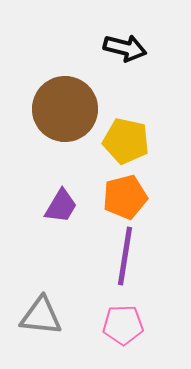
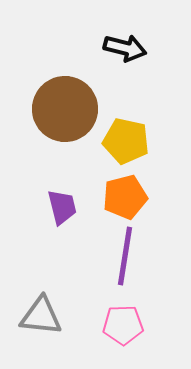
purple trapezoid: moved 1 px right, 1 px down; rotated 45 degrees counterclockwise
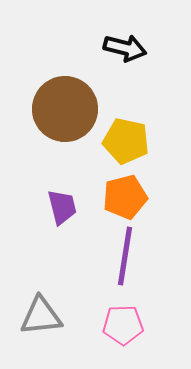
gray triangle: rotated 12 degrees counterclockwise
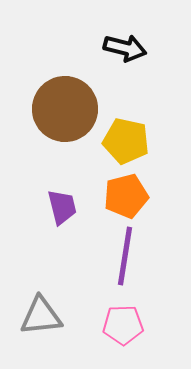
orange pentagon: moved 1 px right, 1 px up
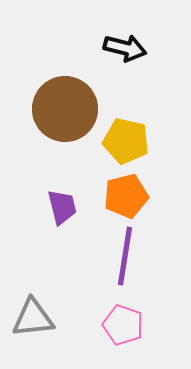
gray triangle: moved 8 px left, 2 px down
pink pentagon: rotated 21 degrees clockwise
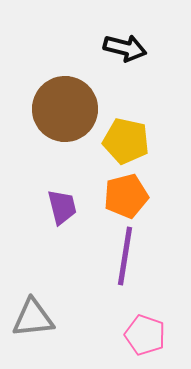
pink pentagon: moved 22 px right, 10 px down
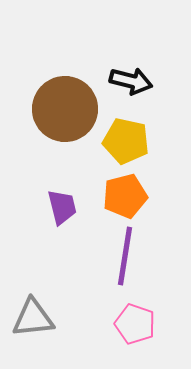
black arrow: moved 6 px right, 33 px down
orange pentagon: moved 1 px left
pink pentagon: moved 10 px left, 11 px up
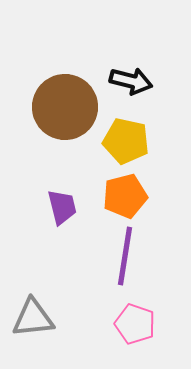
brown circle: moved 2 px up
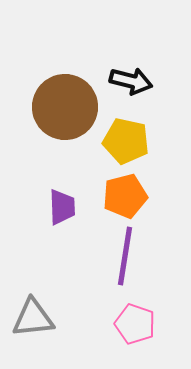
purple trapezoid: rotated 12 degrees clockwise
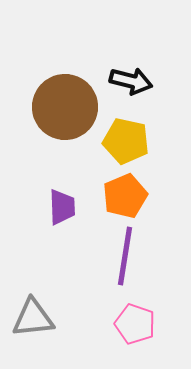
orange pentagon: rotated 9 degrees counterclockwise
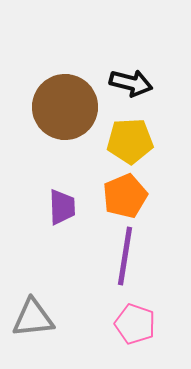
black arrow: moved 2 px down
yellow pentagon: moved 4 px right; rotated 15 degrees counterclockwise
